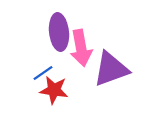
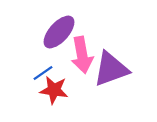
purple ellipse: rotated 48 degrees clockwise
pink arrow: moved 1 px right, 7 px down
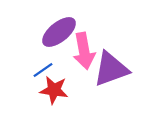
purple ellipse: rotated 9 degrees clockwise
pink arrow: moved 2 px right, 4 px up
blue line: moved 3 px up
